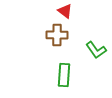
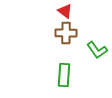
brown cross: moved 9 px right, 2 px up
green L-shape: moved 1 px right
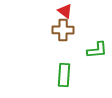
brown cross: moved 3 px left, 3 px up
green L-shape: rotated 60 degrees counterclockwise
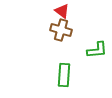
red triangle: moved 3 px left
brown cross: moved 2 px left; rotated 15 degrees clockwise
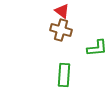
green L-shape: moved 2 px up
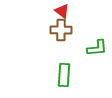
brown cross: rotated 15 degrees counterclockwise
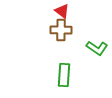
green L-shape: rotated 40 degrees clockwise
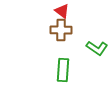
green rectangle: moved 1 px left, 5 px up
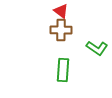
red triangle: moved 1 px left
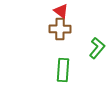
brown cross: moved 1 px left, 1 px up
green L-shape: rotated 85 degrees counterclockwise
